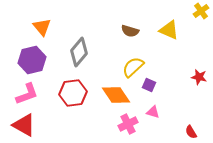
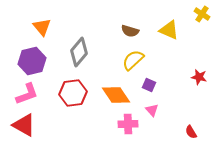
yellow cross: moved 1 px right, 3 px down; rotated 21 degrees counterclockwise
purple hexagon: moved 1 px down
yellow semicircle: moved 7 px up
pink triangle: moved 1 px left, 2 px up; rotated 32 degrees clockwise
pink cross: rotated 24 degrees clockwise
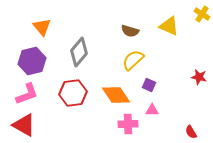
yellow triangle: moved 4 px up
pink triangle: rotated 48 degrees counterclockwise
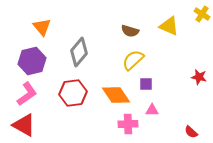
purple square: moved 3 px left, 1 px up; rotated 24 degrees counterclockwise
pink L-shape: rotated 15 degrees counterclockwise
red semicircle: rotated 16 degrees counterclockwise
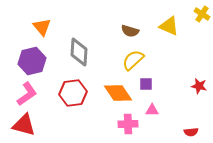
gray diamond: rotated 36 degrees counterclockwise
red star: moved 9 px down
orange diamond: moved 2 px right, 2 px up
red triangle: rotated 15 degrees counterclockwise
red semicircle: rotated 48 degrees counterclockwise
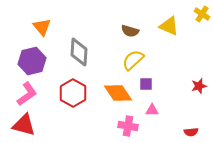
red star: rotated 28 degrees counterclockwise
red hexagon: rotated 24 degrees counterclockwise
pink cross: moved 2 px down; rotated 12 degrees clockwise
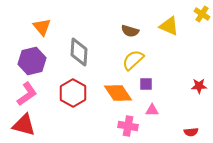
red star: rotated 14 degrees clockwise
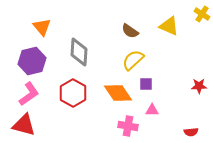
brown semicircle: rotated 18 degrees clockwise
pink L-shape: moved 2 px right
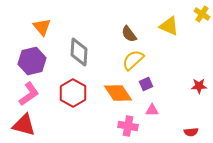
brown semicircle: moved 1 px left, 3 px down; rotated 18 degrees clockwise
purple square: rotated 24 degrees counterclockwise
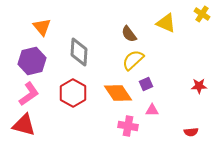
yellow triangle: moved 3 px left, 3 px up
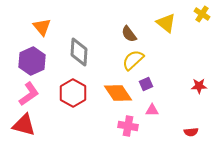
yellow triangle: rotated 15 degrees clockwise
purple hexagon: rotated 12 degrees counterclockwise
